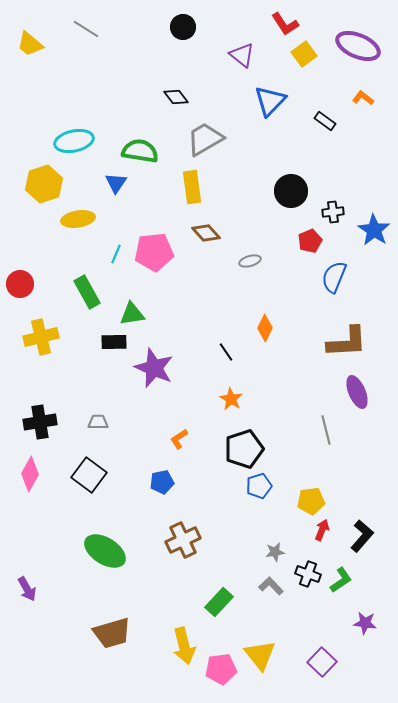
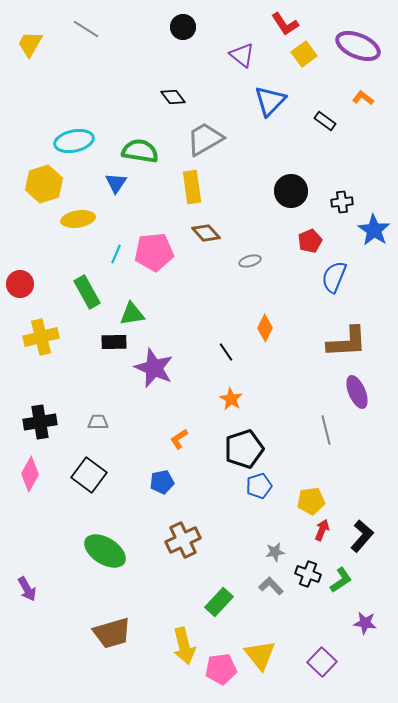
yellow trapezoid at (30, 44): rotated 80 degrees clockwise
black diamond at (176, 97): moved 3 px left
black cross at (333, 212): moved 9 px right, 10 px up
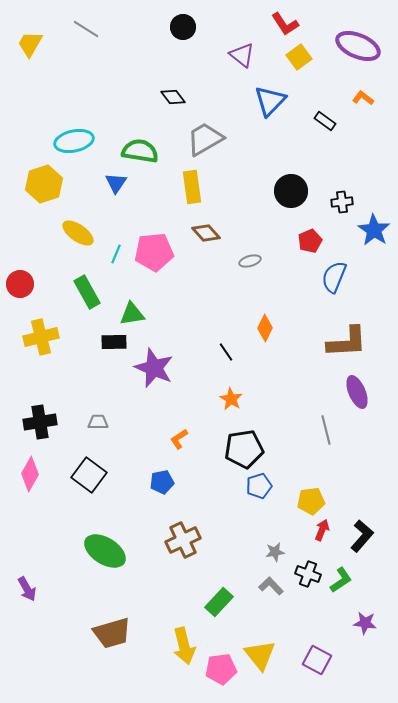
yellow square at (304, 54): moved 5 px left, 3 px down
yellow ellipse at (78, 219): moved 14 px down; rotated 44 degrees clockwise
black pentagon at (244, 449): rotated 9 degrees clockwise
purple square at (322, 662): moved 5 px left, 2 px up; rotated 16 degrees counterclockwise
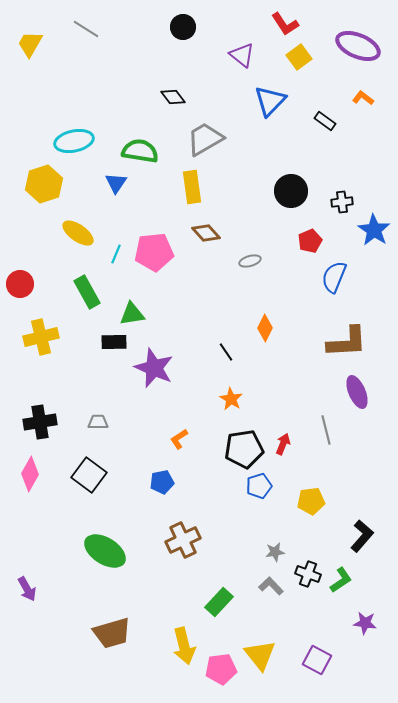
red arrow at (322, 530): moved 39 px left, 86 px up
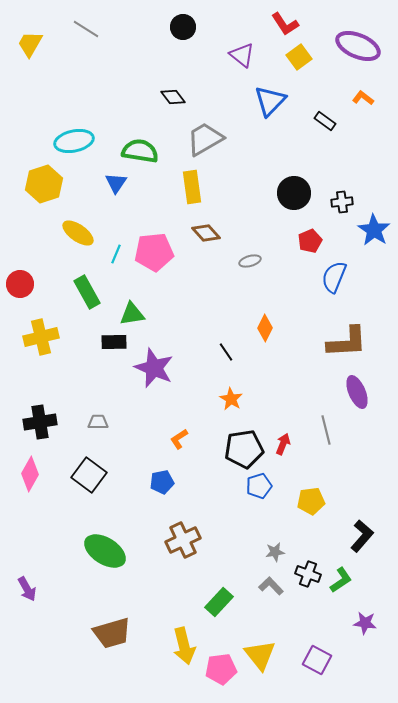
black circle at (291, 191): moved 3 px right, 2 px down
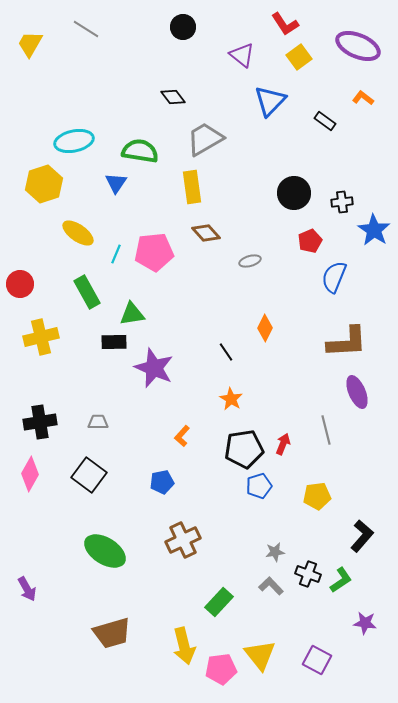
orange L-shape at (179, 439): moved 3 px right, 3 px up; rotated 15 degrees counterclockwise
yellow pentagon at (311, 501): moved 6 px right, 5 px up
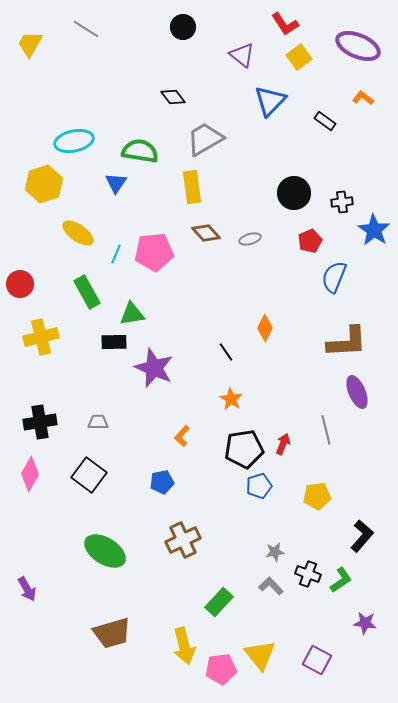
gray ellipse at (250, 261): moved 22 px up
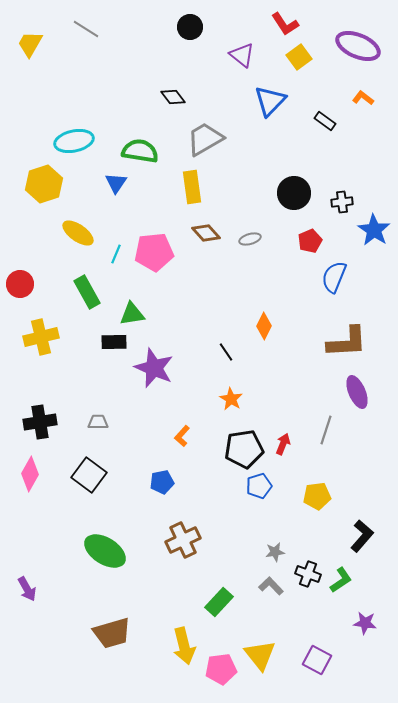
black circle at (183, 27): moved 7 px right
orange diamond at (265, 328): moved 1 px left, 2 px up
gray line at (326, 430): rotated 32 degrees clockwise
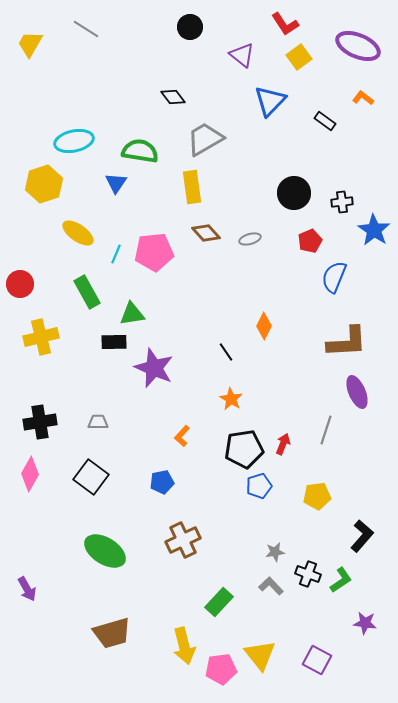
black square at (89, 475): moved 2 px right, 2 px down
